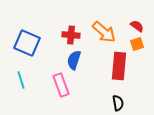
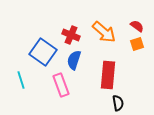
red cross: rotated 18 degrees clockwise
blue square: moved 16 px right, 9 px down; rotated 12 degrees clockwise
red rectangle: moved 11 px left, 9 px down
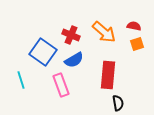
red semicircle: moved 3 px left; rotated 24 degrees counterclockwise
blue semicircle: rotated 138 degrees counterclockwise
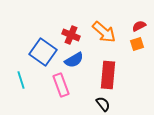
red semicircle: moved 5 px right; rotated 40 degrees counterclockwise
black semicircle: moved 15 px left, 1 px down; rotated 28 degrees counterclockwise
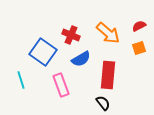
orange arrow: moved 4 px right, 1 px down
orange square: moved 2 px right, 4 px down
blue semicircle: moved 7 px right, 1 px up
black semicircle: moved 1 px up
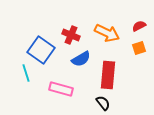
orange arrow: moved 1 px left; rotated 15 degrees counterclockwise
blue square: moved 2 px left, 2 px up
cyan line: moved 5 px right, 7 px up
pink rectangle: moved 4 px down; rotated 55 degrees counterclockwise
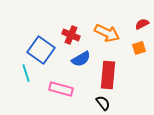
red semicircle: moved 3 px right, 2 px up
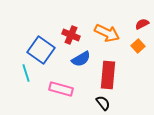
orange square: moved 1 px left, 2 px up; rotated 24 degrees counterclockwise
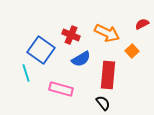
orange square: moved 6 px left, 5 px down
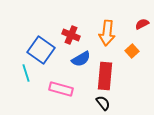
orange arrow: rotated 70 degrees clockwise
red rectangle: moved 3 px left, 1 px down
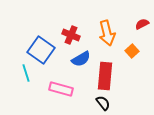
orange arrow: rotated 20 degrees counterclockwise
